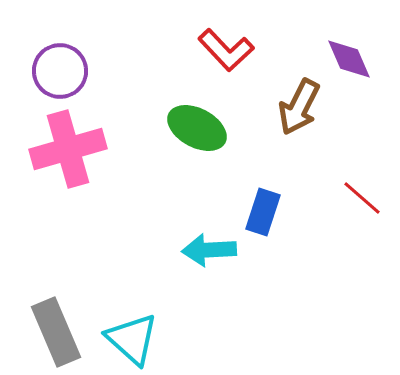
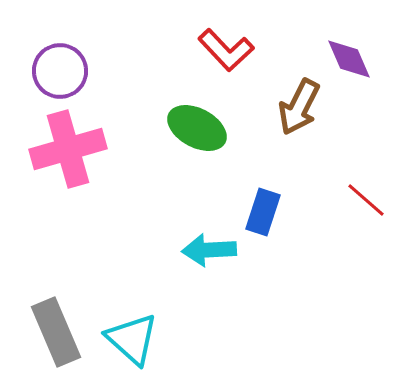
red line: moved 4 px right, 2 px down
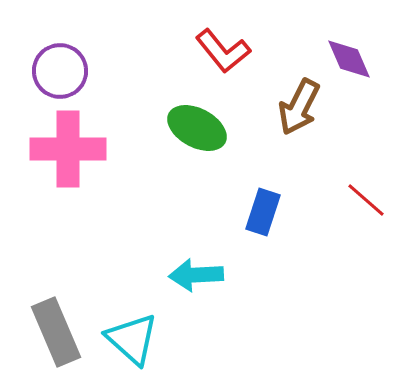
red L-shape: moved 3 px left, 1 px down; rotated 4 degrees clockwise
pink cross: rotated 16 degrees clockwise
cyan arrow: moved 13 px left, 25 px down
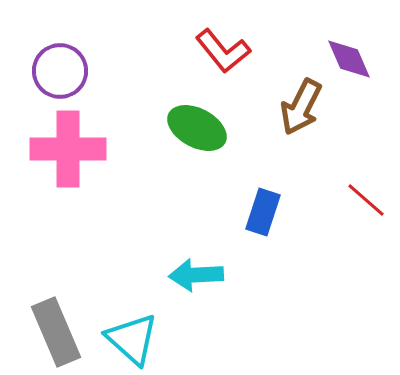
brown arrow: moved 2 px right
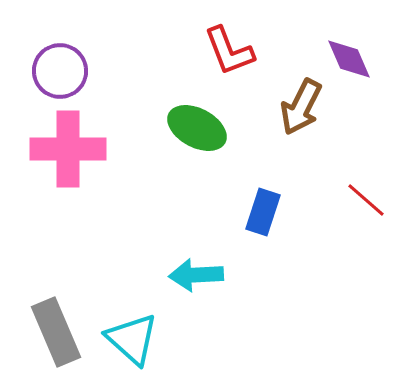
red L-shape: moved 6 px right; rotated 18 degrees clockwise
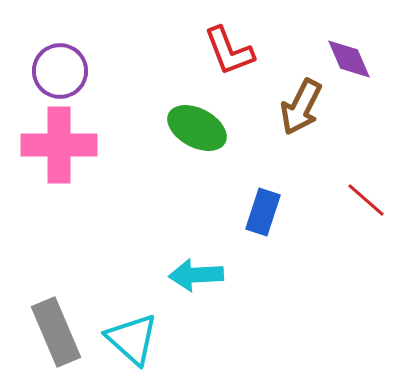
pink cross: moved 9 px left, 4 px up
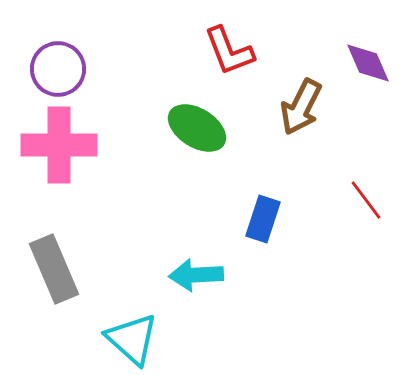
purple diamond: moved 19 px right, 4 px down
purple circle: moved 2 px left, 2 px up
green ellipse: rotated 4 degrees clockwise
red line: rotated 12 degrees clockwise
blue rectangle: moved 7 px down
gray rectangle: moved 2 px left, 63 px up
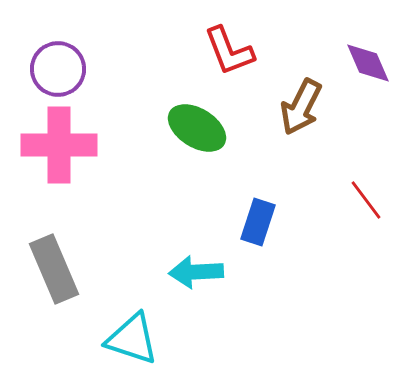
blue rectangle: moved 5 px left, 3 px down
cyan arrow: moved 3 px up
cyan triangle: rotated 24 degrees counterclockwise
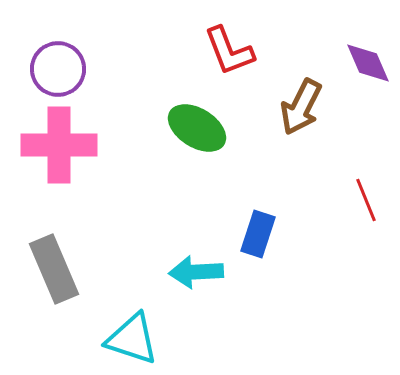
red line: rotated 15 degrees clockwise
blue rectangle: moved 12 px down
